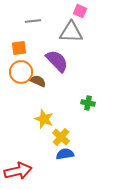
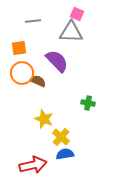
pink square: moved 3 px left, 3 px down
orange circle: moved 1 px right, 1 px down
red arrow: moved 15 px right, 6 px up
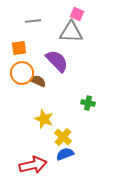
yellow cross: moved 2 px right
blue semicircle: rotated 12 degrees counterclockwise
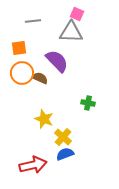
brown semicircle: moved 2 px right, 3 px up
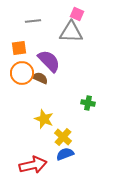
purple semicircle: moved 8 px left
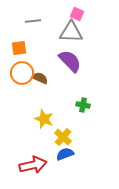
purple semicircle: moved 21 px right
green cross: moved 5 px left, 2 px down
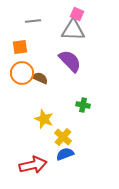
gray triangle: moved 2 px right, 2 px up
orange square: moved 1 px right, 1 px up
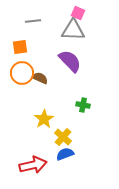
pink square: moved 1 px right, 1 px up
yellow star: rotated 18 degrees clockwise
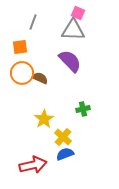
gray line: moved 1 px down; rotated 63 degrees counterclockwise
green cross: moved 4 px down; rotated 24 degrees counterclockwise
